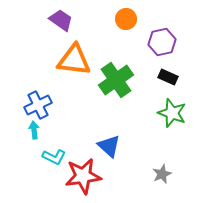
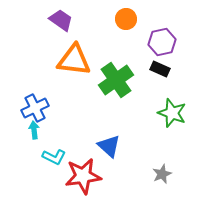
black rectangle: moved 8 px left, 8 px up
blue cross: moved 3 px left, 3 px down
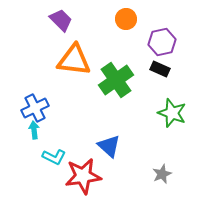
purple trapezoid: rotated 10 degrees clockwise
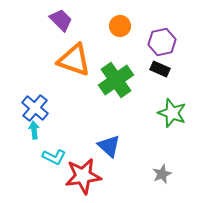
orange circle: moved 6 px left, 7 px down
orange triangle: rotated 12 degrees clockwise
blue cross: rotated 24 degrees counterclockwise
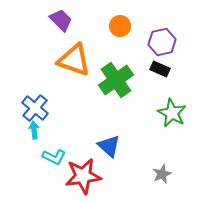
green star: rotated 8 degrees clockwise
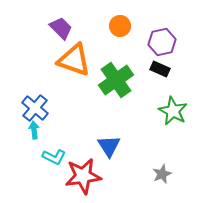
purple trapezoid: moved 8 px down
green star: moved 1 px right, 2 px up
blue triangle: rotated 15 degrees clockwise
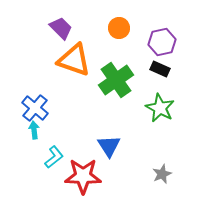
orange circle: moved 1 px left, 2 px down
green star: moved 13 px left, 3 px up
cyan L-shape: rotated 65 degrees counterclockwise
red star: rotated 9 degrees clockwise
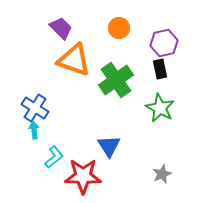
purple hexagon: moved 2 px right, 1 px down
black rectangle: rotated 54 degrees clockwise
blue cross: rotated 8 degrees counterclockwise
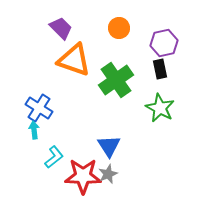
blue cross: moved 4 px right
gray star: moved 54 px left
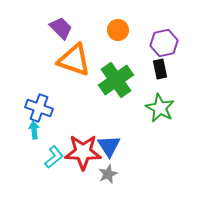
orange circle: moved 1 px left, 2 px down
blue cross: rotated 12 degrees counterclockwise
red star: moved 24 px up
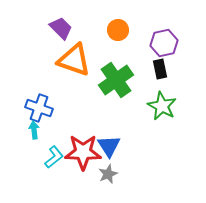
green star: moved 2 px right, 2 px up
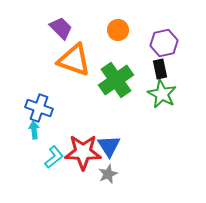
green star: moved 12 px up
